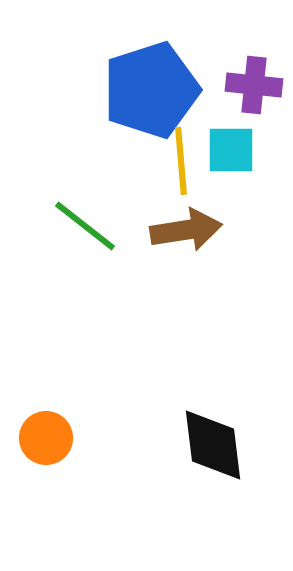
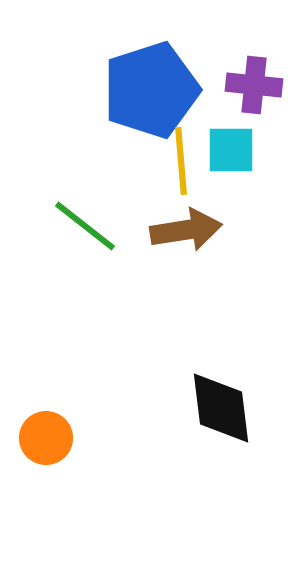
black diamond: moved 8 px right, 37 px up
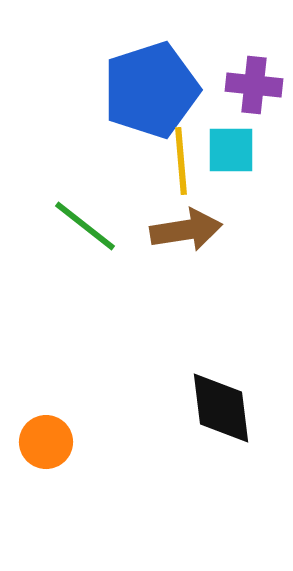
orange circle: moved 4 px down
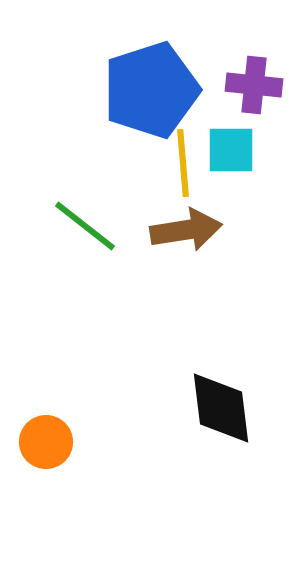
yellow line: moved 2 px right, 2 px down
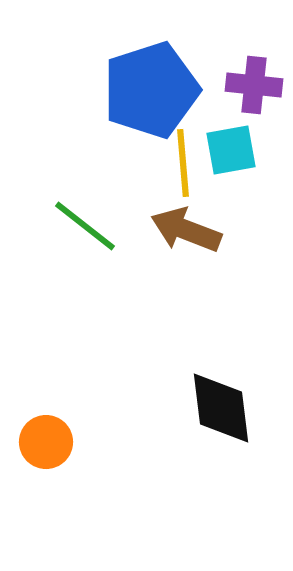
cyan square: rotated 10 degrees counterclockwise
brown arrow: rotated 150 degrees counterclockwise
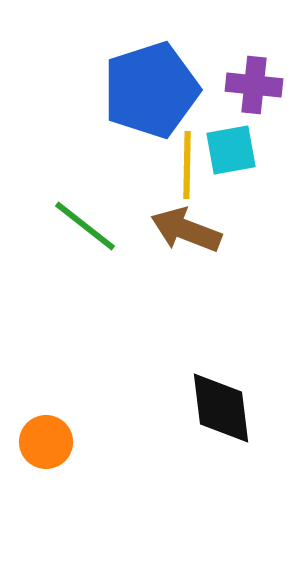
yellow line: moved 4 px right, 2 px down; rotated 6 degrees clockwise
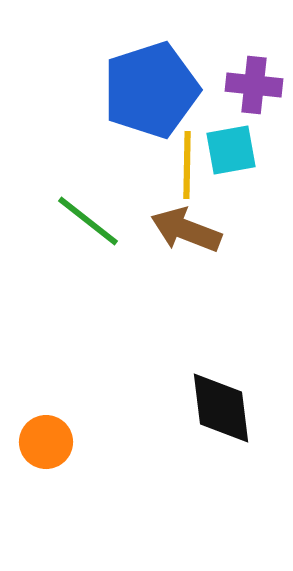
green line: moved 3 px right, 5 px up
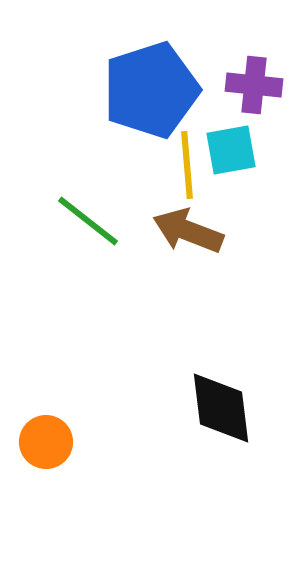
yellow line: rotated 6 degrees counterclockwise
brown arrow: moved 2 px right, 1 px down
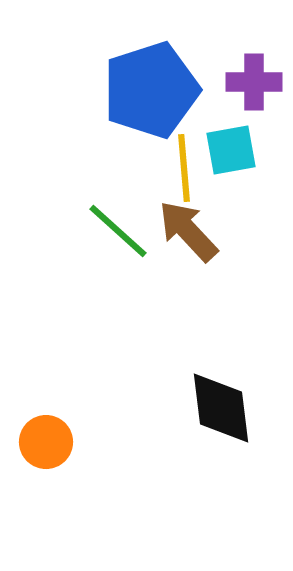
purple cross: moved 3 px up; rotated 6 degrees counterclockwise
yellow line: moved 3 px left, 3 px down
green line: moved 30 px right, 10 px down; rotated 4 degrees clockwise
brown arrow: rotated 26 degrees clockwise
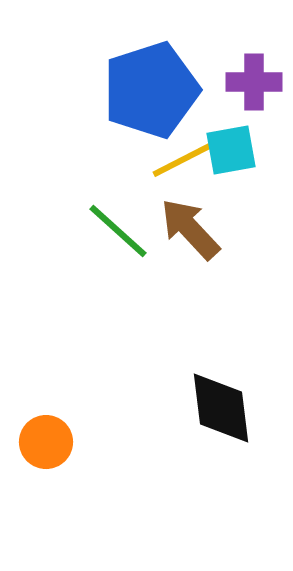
yellow line: moved 9 px up; rotated 68 degrees clockwise
brown arrow: moved 2 px right, 2 px up
